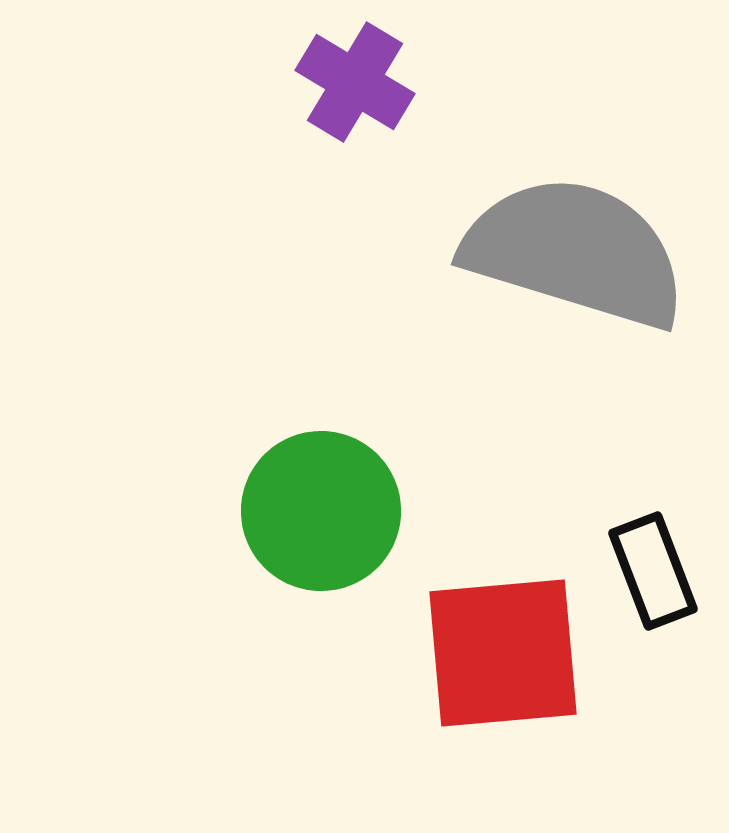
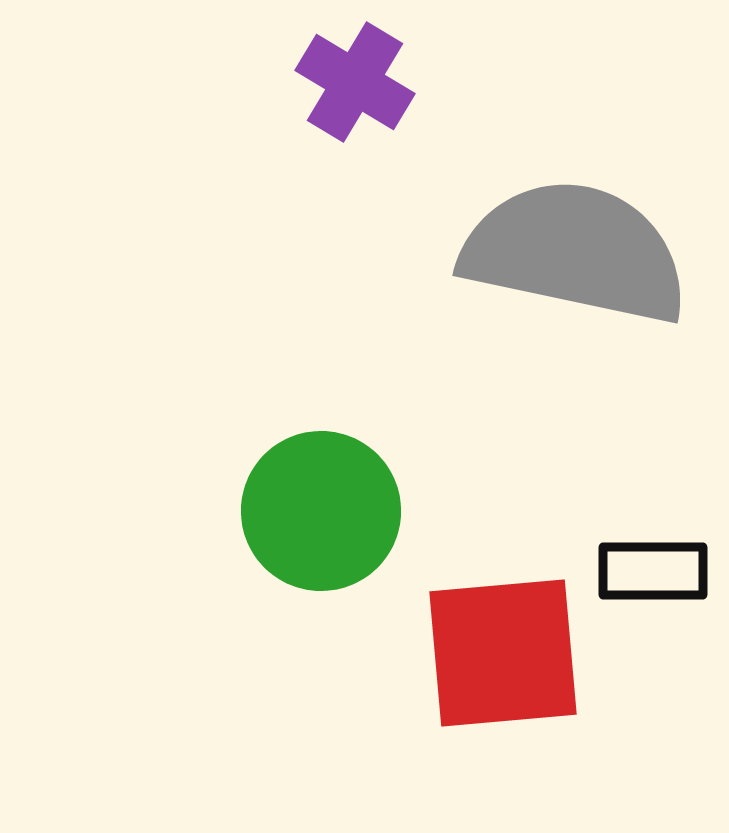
gray semicircle: rotated 5 degrees counterclockwise
black rectangle: rotated 69 degrees counterclockwise
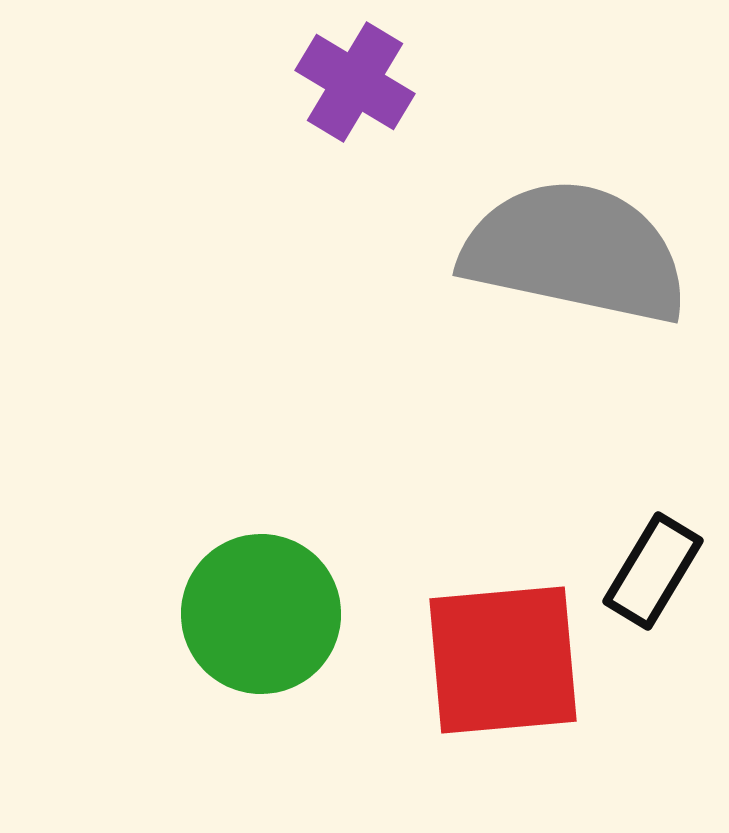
green circle: moved 60 px left, 103 px down
black rectangle: rotated 59 degrees counterclockwise
red square: moved 7 px down
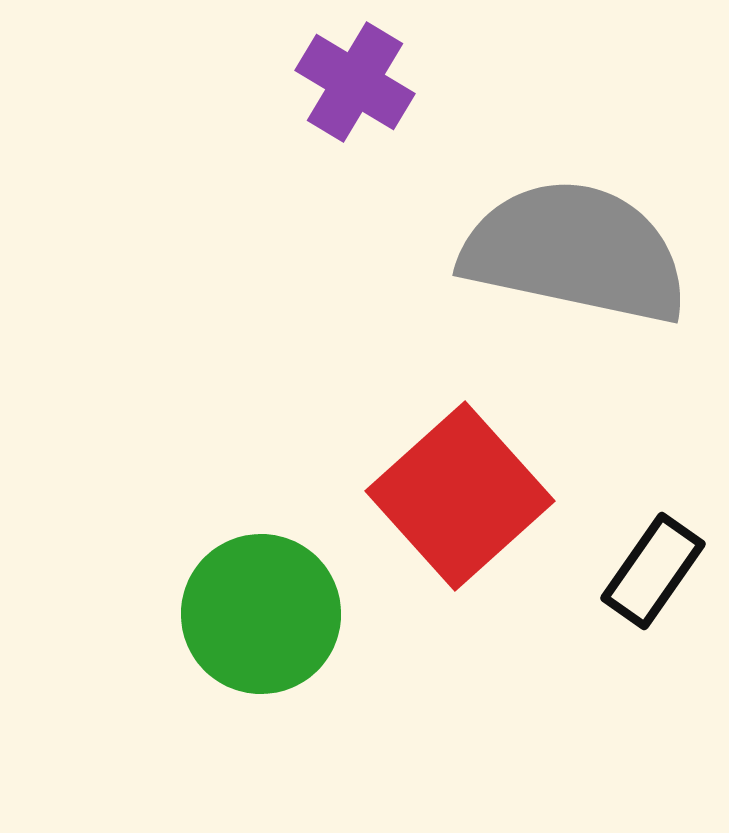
black rectangle: rotated 4 degrees clockwise
red square: moved 43 px left, 164 px up; rotated 37 degrees counterclockwise
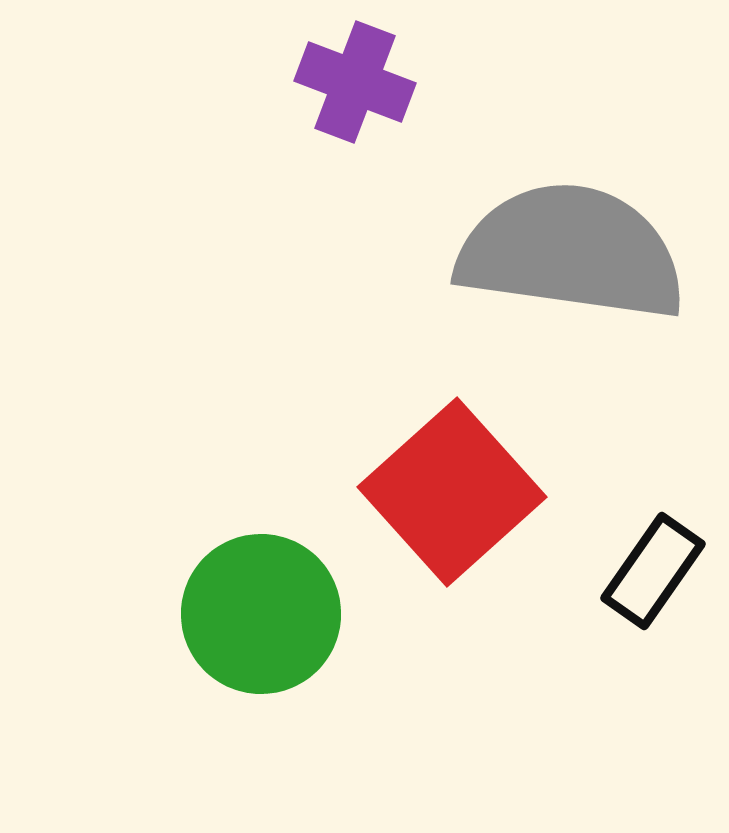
purple cross: rotated 10 degrees counterclockwise
gray semicircle: moved 4 px left; rotated 4 degrees counterclockwise
red square: moved 8 px left, 4 px up
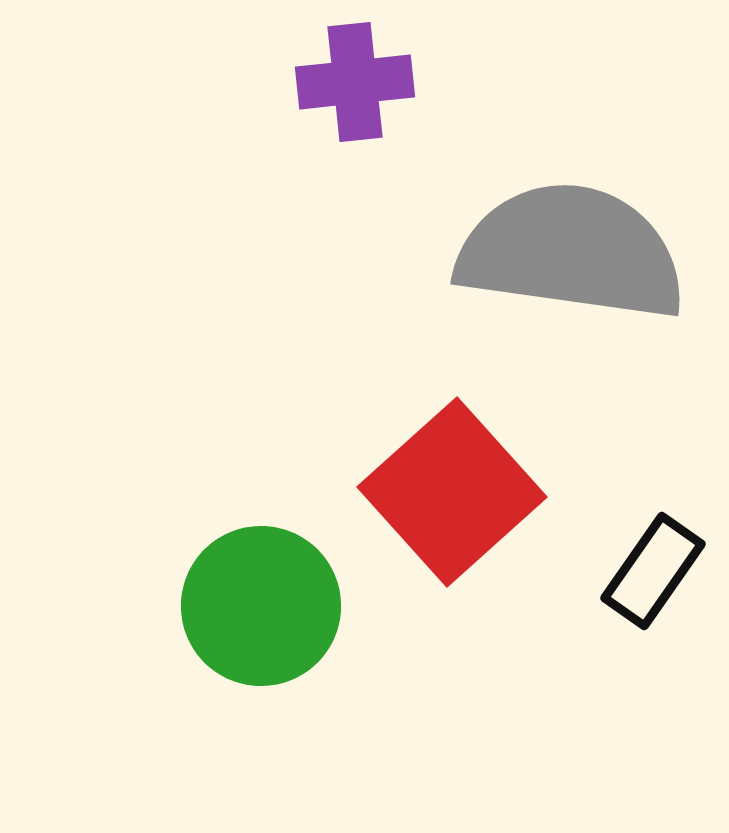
purple cross: rotated 27 degrees counterclockwise
green circle: moved 8 px up
